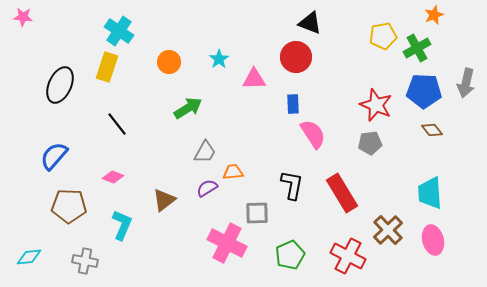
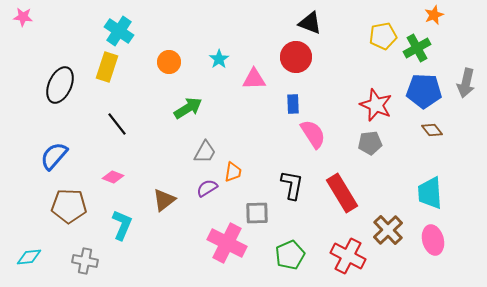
orange trapezoid: rotated 105 degrees clockwise
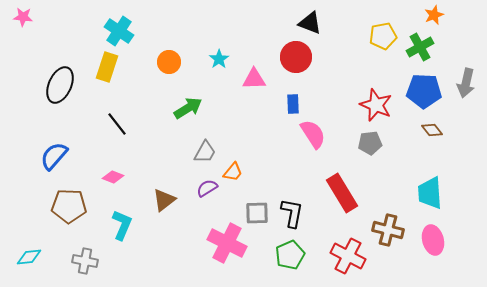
green cross: moved 3 px right, 1 px up
orange trapezoid: rotated 30 degrees clockwise
black L-shape: moved 28 px down
brown cross: rotated 32 degrees counterclockwise
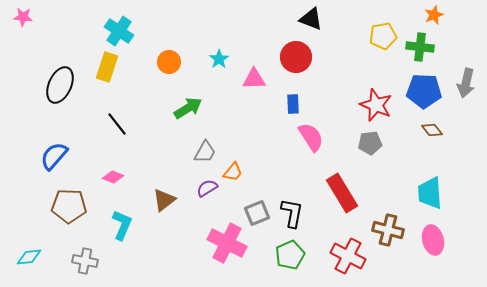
black triangle: moved 1 px right, 4 px up
green cross: rotated 36 degrees clockwise
pink semicircle: moved 2 px left, 3 px down
gray square: rotated 20 degrees counterclockwise
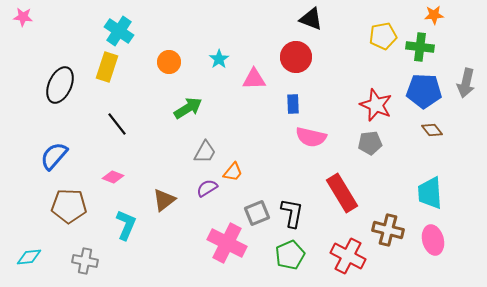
orange star: rotated 18 degrees clockwise
pink semicircle: rotated 136 degrees clockwise
cyan L-shape: moved 4 px right
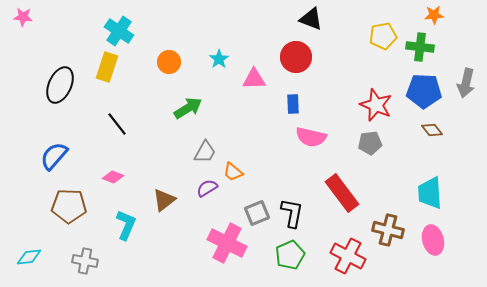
orange trapezoid: rotated 90 degrees clockwise
red rectangle: rotated 6 degrees counterclockwise
